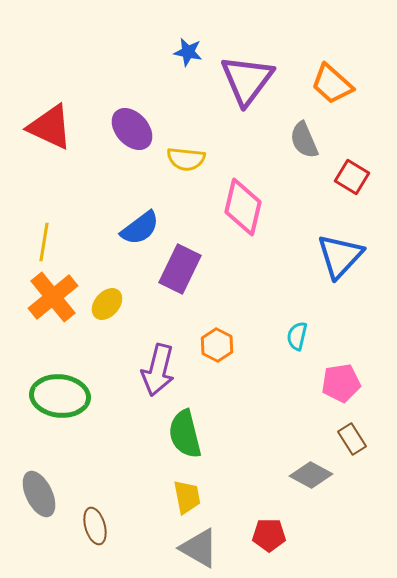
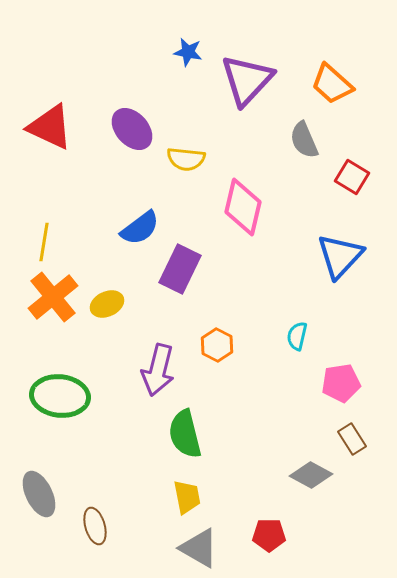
purple triangle: rotated 6 degrees clockwise
yellow ellipse: rotated 24 degrees clockwise
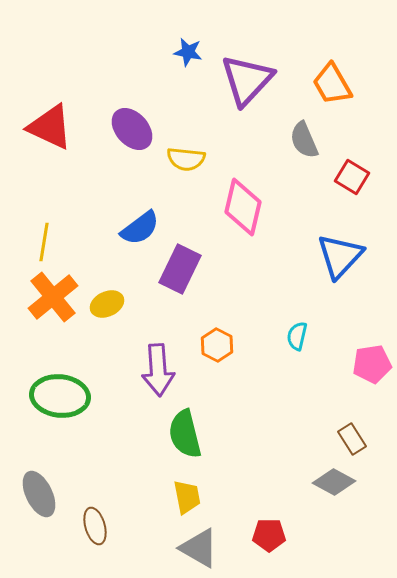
orange trapezoid: rotated 18 degrees clockwise
purple arrow: rotated 18 degrees counterclockwise
pink pentagon: moved 31 px right, 19 px up
gray diamond: moved 23 px right, 7 px down
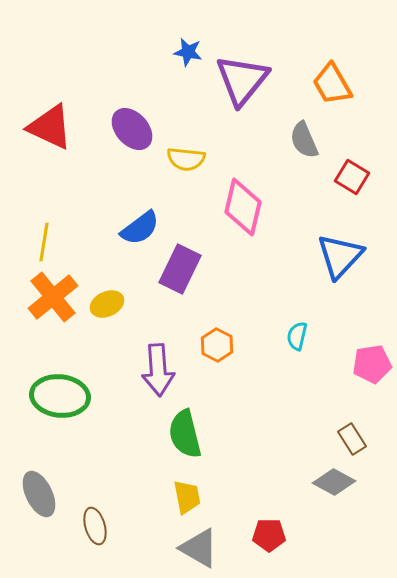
purple triangle: moved 5 px left; rotated 4 degrees counterclockwise
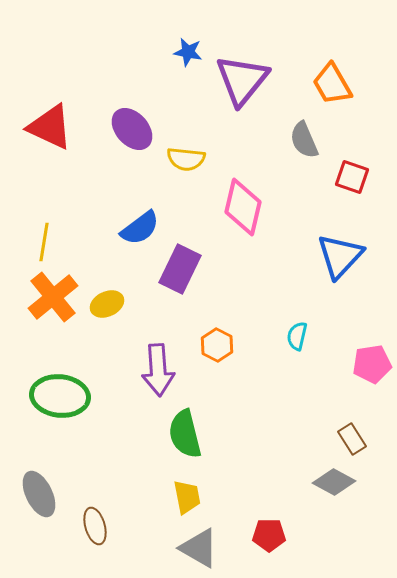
red square: rotated 12 degrees counterclockwise
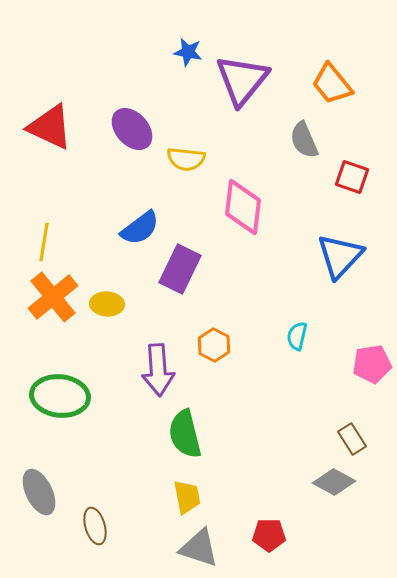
orange trapezoid: rotated 9 degrees counterclockwise
pink diamond: rotated 6 degrees counterclockwise
yellow ellipse: rotated 28 degrees clockwise
orange hexagon: moved 3 px left
gray ellipse: moved 2 px up
gray triangle: rotated 12 degrees counterclockwise
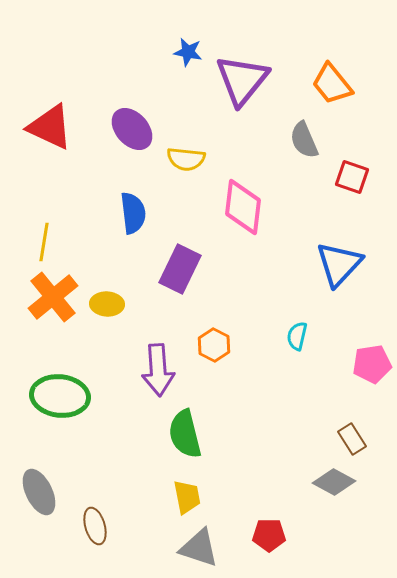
blue semicircle: moved 7 px left, 15 px up; rotated 60 degrees counterclockwise
blue triangle: moved 1 px left, 8 px down
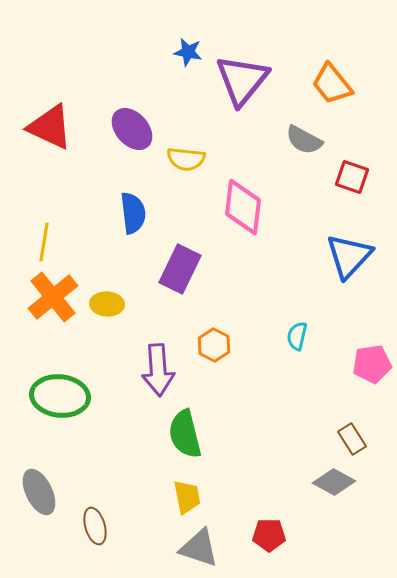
gray semicircle: rotated 39 degrees counterclockwise
blue triangle: moved 10 px right, 8 px up
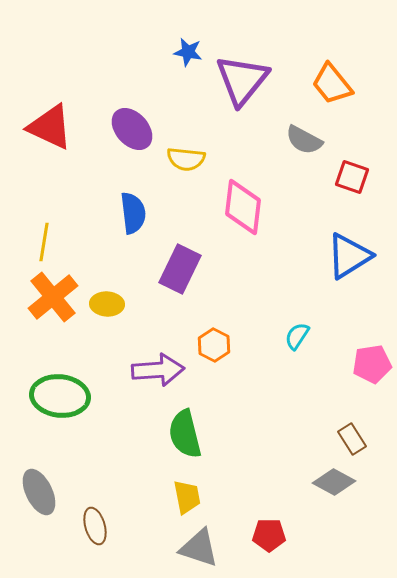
blue triangle: rotated 15 degrees clockwise
cyan semicircle: rotated 20 degrees clockwise
purple arrow: rotated 90 degrees counterclockwise
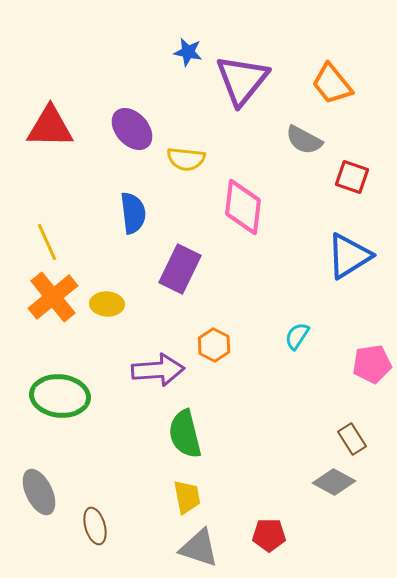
red triangle: rotated 24 degrees counterclockwise
yellow line: moved 3 px right; rotated 33 degrees counterclockwise
